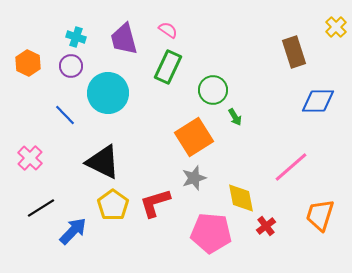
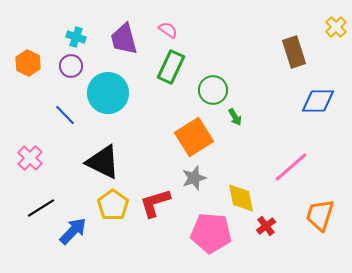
green rectangle: moved 3 px right
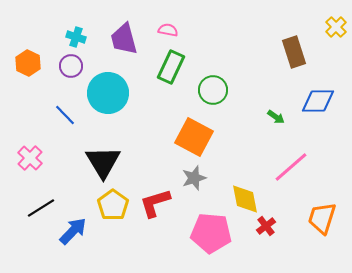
pink semicircle: rotated 24 degrees counterclockwise
green arrow: moved 41 px right; rotated 24 degrees counterclockwise
orange square: rotated 30 degrees counterclockwise
black triangle: rotated 33 degrees clockwise
yellow diamond: moved 4 px right, 1 px down
orange trapezoid: moved 2 px right, 3 px down
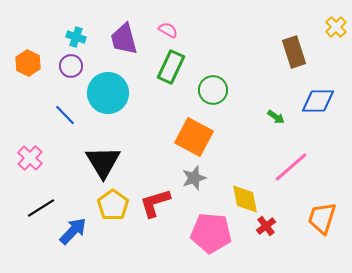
pink semicircle: rotated 18 degrees clockwise
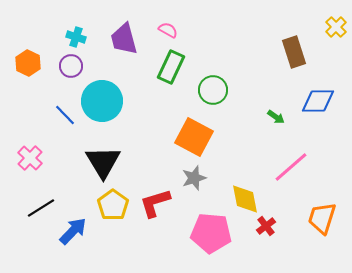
cyan circle: moved 6 px left, 8 px down
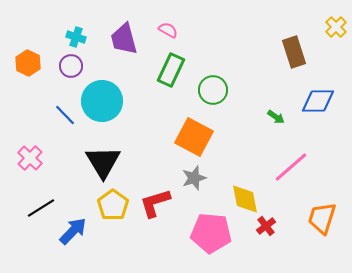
green rectangle: moved 3 px down
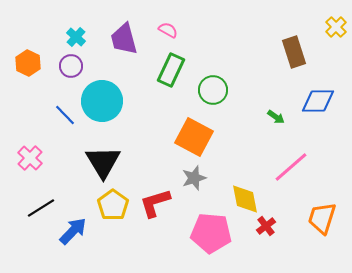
cyan cross: rotated 24 degrees clockwise
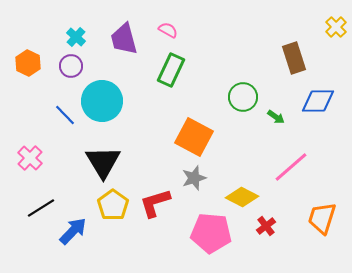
brown rectangle: moved 6 px down
green circle: moved 30 px right, 7 px down
yellow diamond: moved 3 px left, 2 px up; rotated 52 degrees counterclockwise
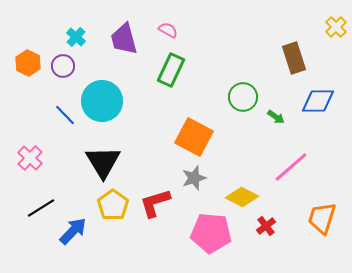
purple circle: moved 8 px left
